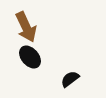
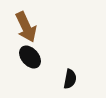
black semicircle: rotated 138 degrees clockwise
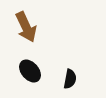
black ellipse: moved 14 px down
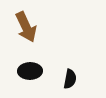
black ellipse: rotated 50 degrees counterclockwise
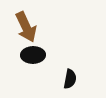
black ellipse: moved 3 px right, 16 px up
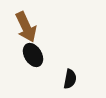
black ellipse: rotated 60 degrees clockwise
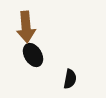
brown arrow: rotated 20 degrees clockwise
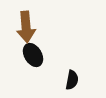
black semicircle: moved 2 px right, 1 px down
